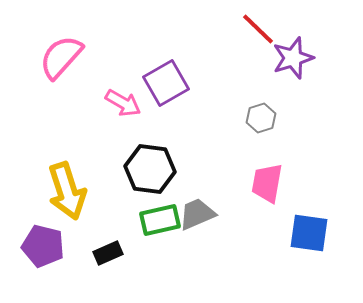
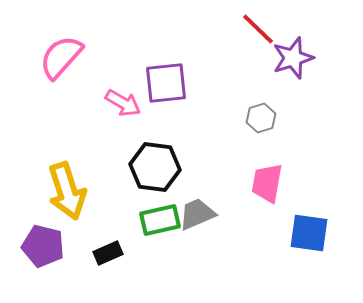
purple square: rotated 24 degrees clockwise
black hexagon: moved 5 px right, 2 px up
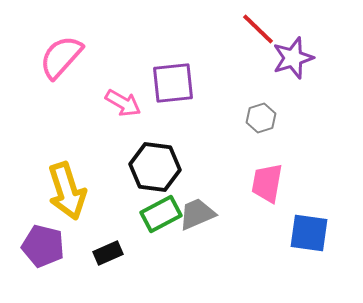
purple square: moved 7 px right
green rectangle: moved 1 px right, 6 px up; rotated 15 degrees counterclockwise
